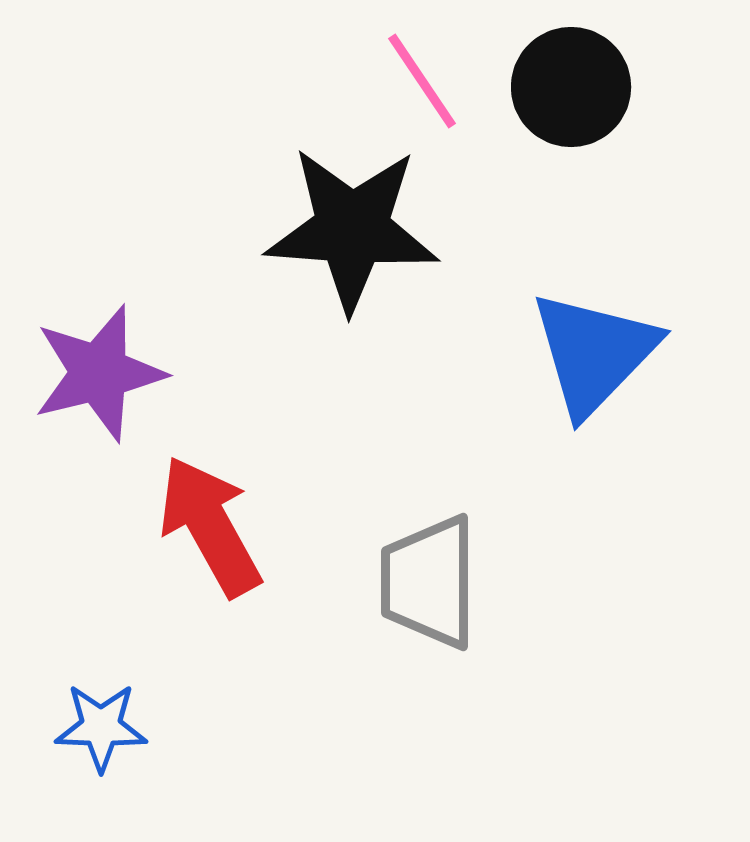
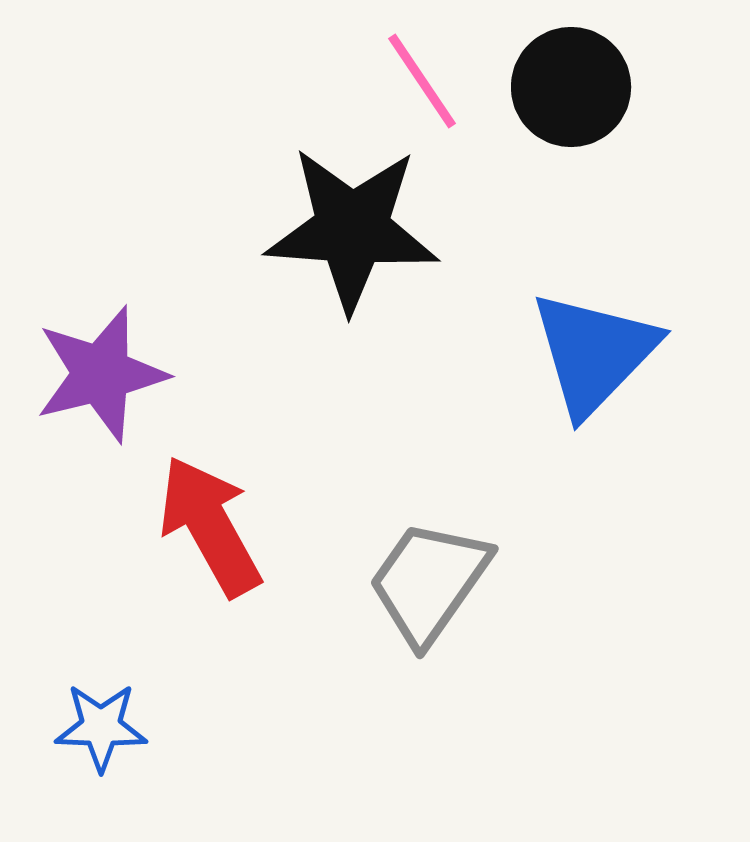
purple star: moved 2 px right, 1 px down
gray trapezoid: rotated 35 degrees clockwise
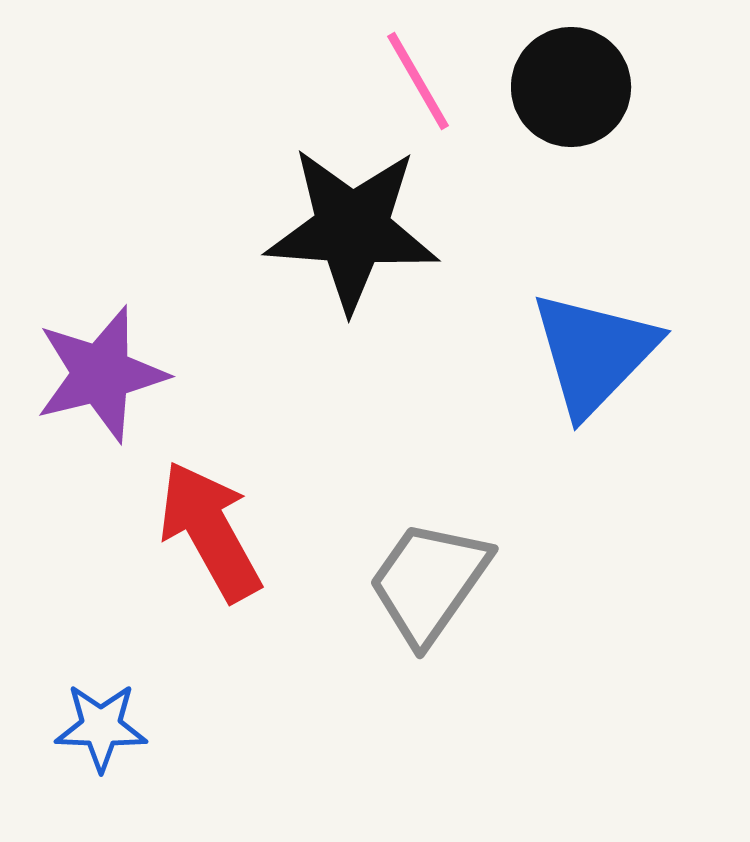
pink line: moved 4 px left; rotated 4 degrees clockwise
red arrow: moved 5 px down
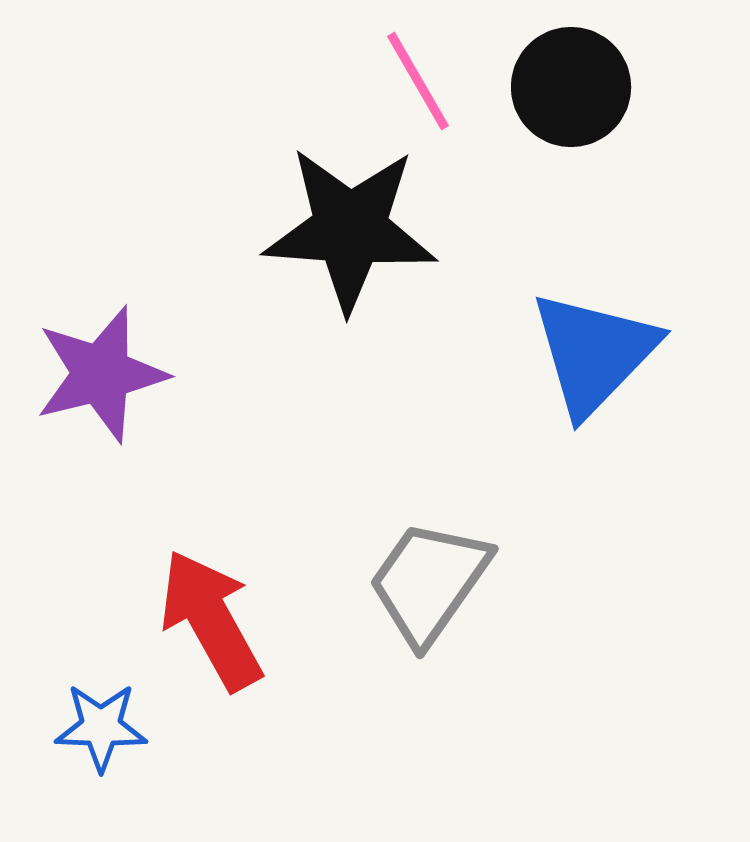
black star: moved 2 px left
red arrow: moved 1 px right, 89 px down
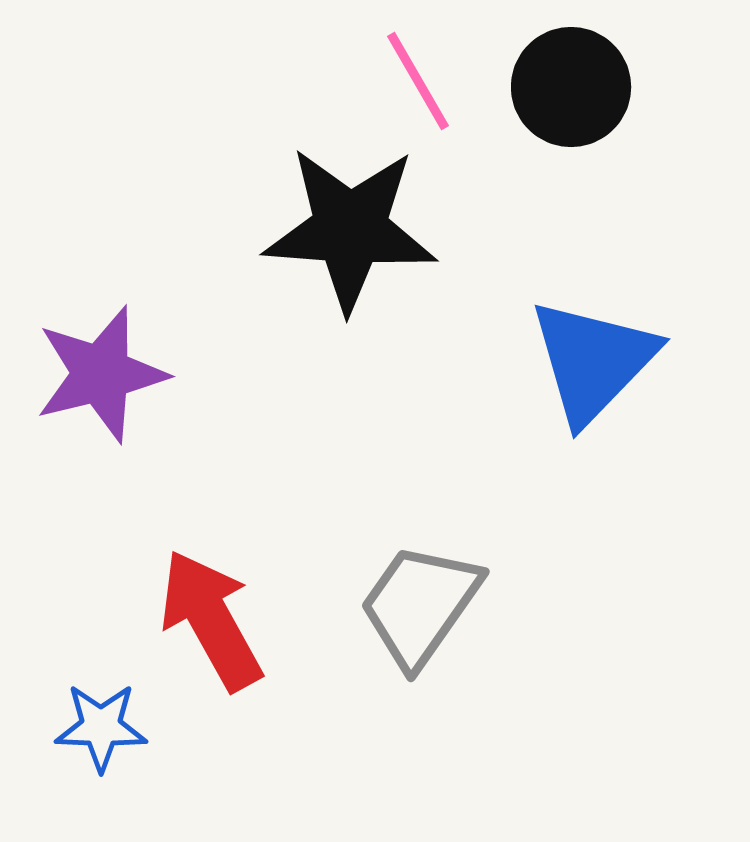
blue triangle: moved 1 px left, 8 px down
gray trapezoid: moved 9 px left, 23 px down
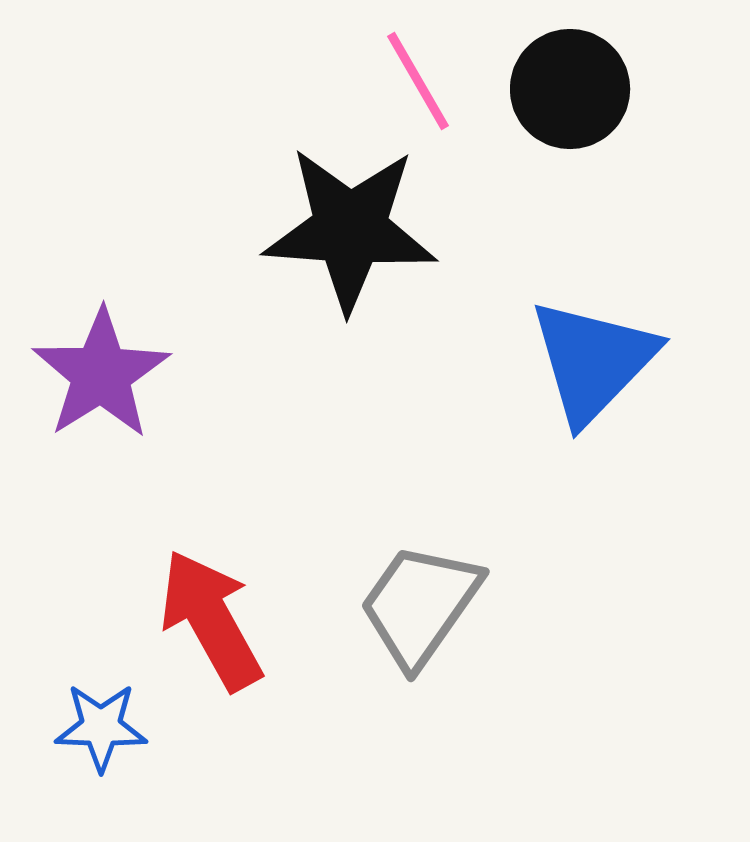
black circle: moved 1 px left, 2 px down
purple star: rotated 18 degrees counterclockwise
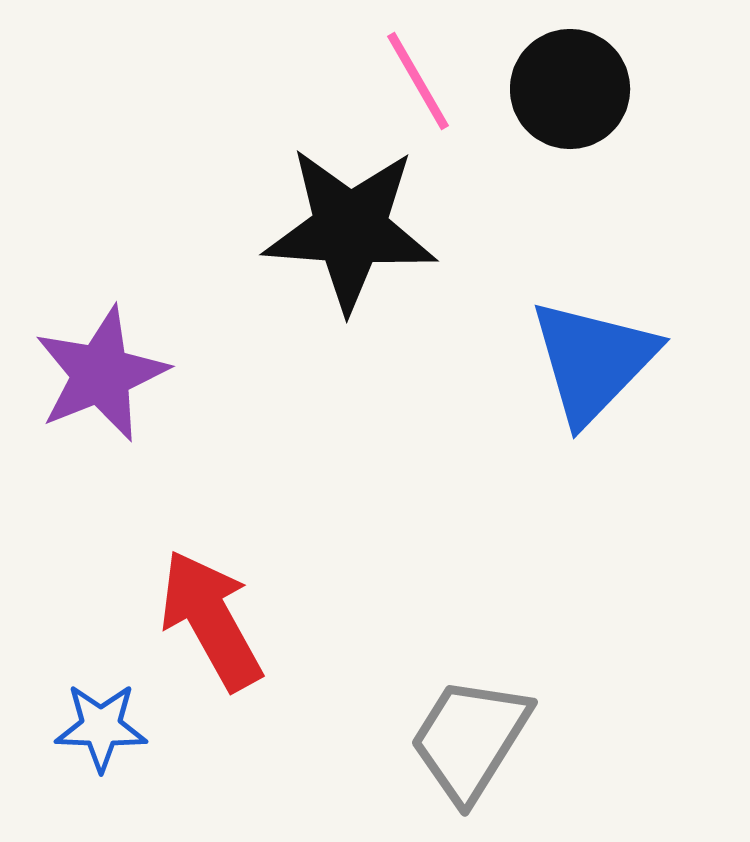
purple star: rotated 10 degrees clockwise
gray trapezoid: moved 50 px right, 134 px down; rotated 3 degrees counterclockwise
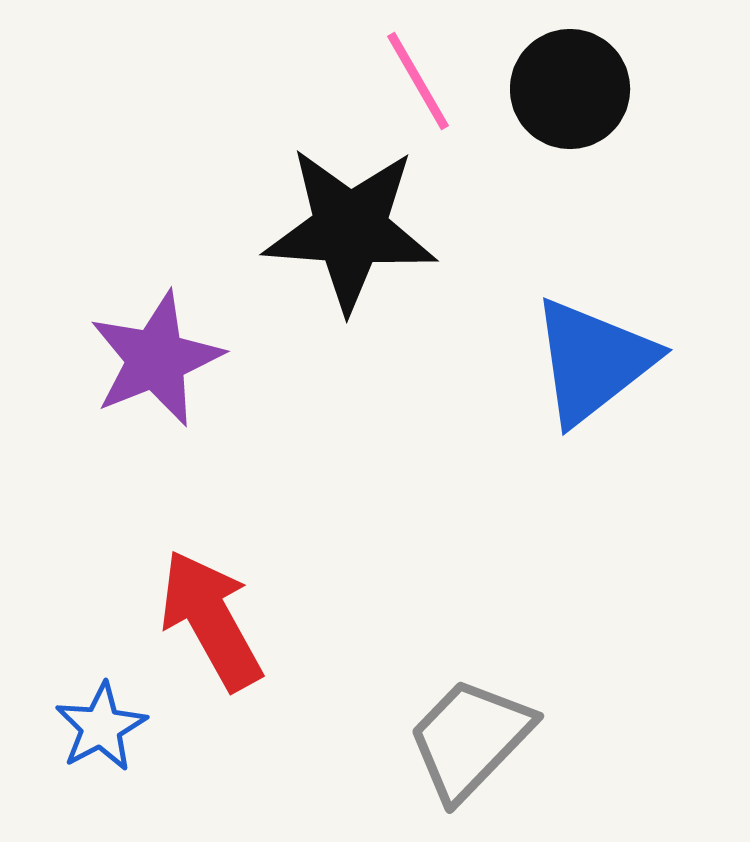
blue triangle: rotated 8 degrees clockwise
purple star: moved 55 px right, 15 px up
blue star: rotated 30 degrees counterclockwise
gray trapezoid: rotated 12 degrees clockwise
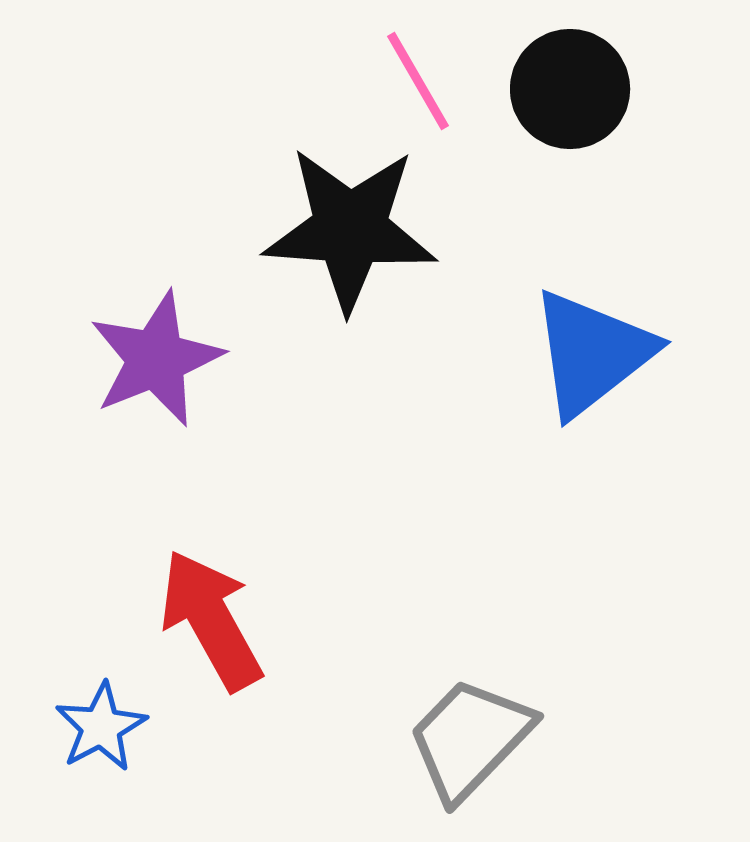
blue triangle: moved 1 px left, 8 px up
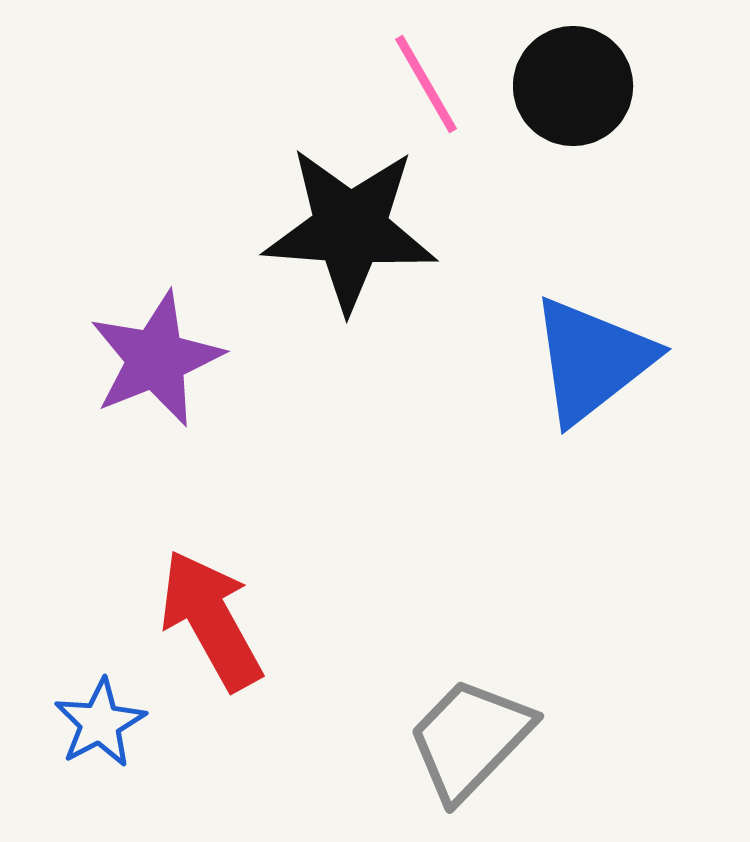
pink line: moved 8 px right, 3 px down
black circle: moved 3 px right, 3 px up
blue triangle: moved 7 px down
blue star: moved 1 px left, 4 px up
